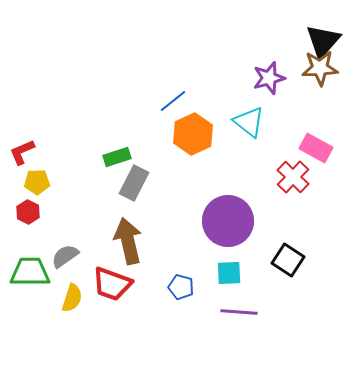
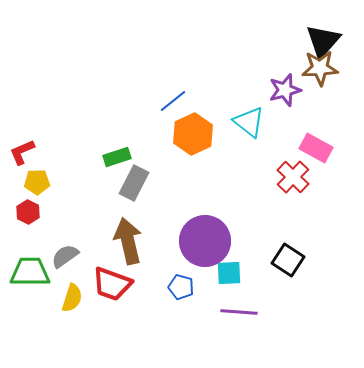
purple star: moved 16 px right, 12 px down
purple circle: moved 23 px left, 20 px down
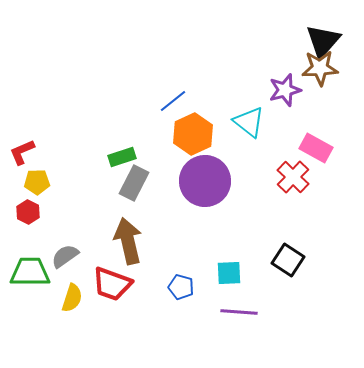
green rectangle: moved 5 px right
purple circle: moved 60 px up
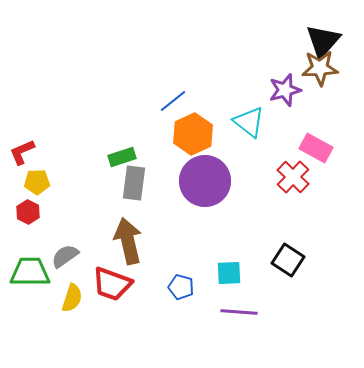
gray rectangle: rotated 20 degrees counterclockwise
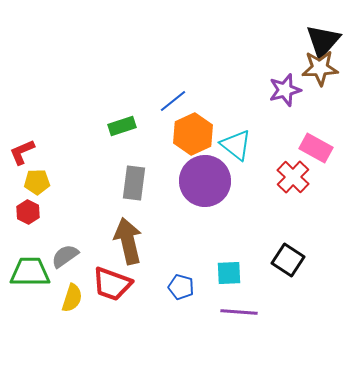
cyan triangle: moved 13 px left, 23 px down
green rectangle: moved 31 px up
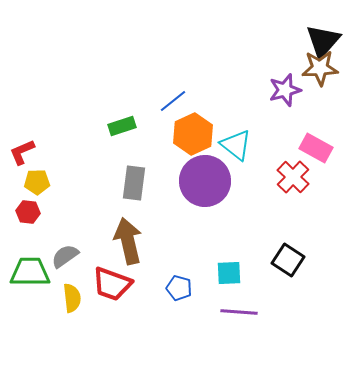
red hexagon: rotated 20 degrees counterclockwise
blue pentagon: moved 2 px left, 1 px down
yellow semicircle: rotated 24 degrees counterclockwise
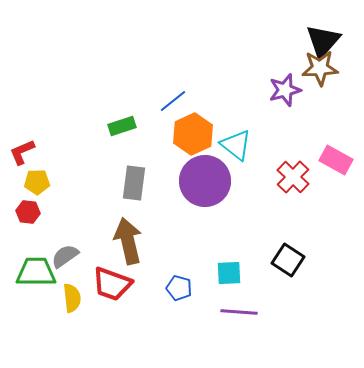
pink rectangle: moved 20 px right, 12 px down
green trapezoid: moved 6 px right
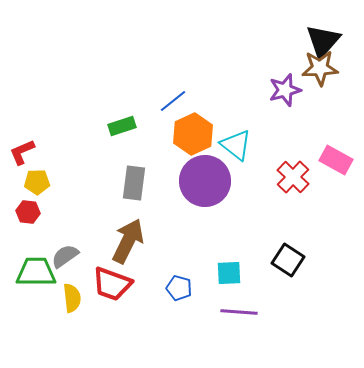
brown arrow: rotated 39 degrees clockwise
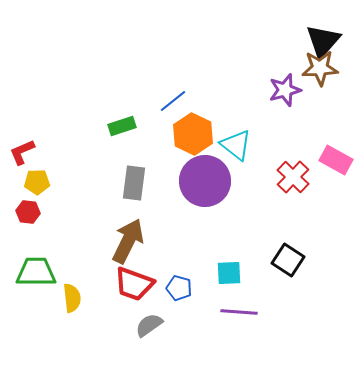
orange hexagon: rotated 9 degrees counterclockwise
gray semicircle: moved 84 px right, 69 px down
red trapezoid: moved 22 px right
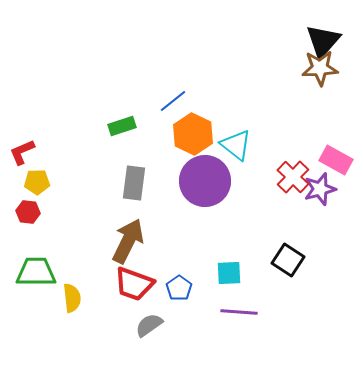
purple star: moved 35 px right, 99 px down
blue pentagon: rotated 20 degrees clockwise
